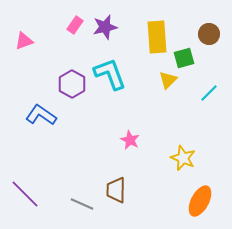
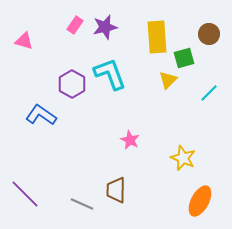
pink triangle: rotated 36 degrees clockwise
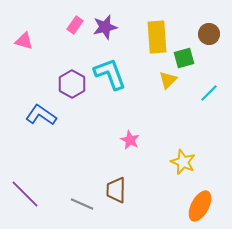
yellow star: moved 4 px down
orange ellipse: moved 5 px down
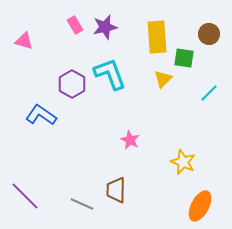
pink rectangle: rotated 66 degrees counterclockwise
green square: rotated 25 degrees clockwise
yellow triangle: moved 5 px left, 1 px up
purple line: moved 2 px down
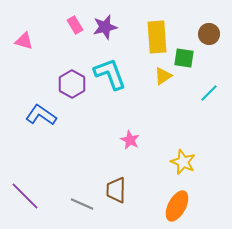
yellow triangle: moved 3 px up; rotated 12 degrees clockwise
orange ellipse: moved 23 px left
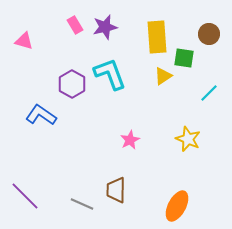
pink star: rotated 18 degrees clockwise
yellow star: moved 5 px right, 23 px up
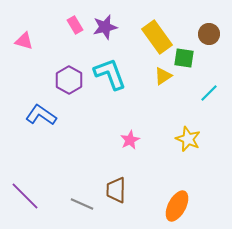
yellow rectangle: rotated 32 degrees counterclockwise
purple hexagon: moved 3 px left, 4 px up
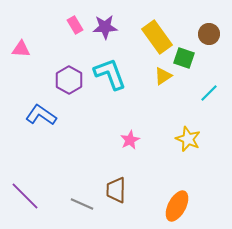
purple star: rotated 10 degrees clockwise
pink triangle: moved 3 px left, 8 px down; rotated 12 degrees counterclockwise
green square: rotated 10 degrees clockwise
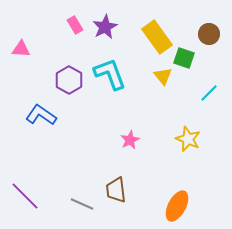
purple star: rotated 25 degrees counterclockwise
yellow triangle: rotated 36 degrees counterclockwise
brown trapezoid: rotated 8 degrees counterclockwise
